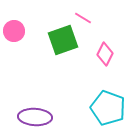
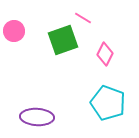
cyan pentagon: moved 5 px up
purple ellipse: moved 2 px right
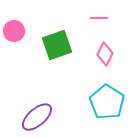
pink line: moved 16 px right; rotated 30 degrees counterclockwise
green square: moved 6 px left, 5 px down
cyan pentagon: moved 1 px left, 1 px up; rotated 12 degrees clockwise
purple ellipse: rotated 44 degrees counterclockwise
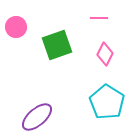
pink circle: moved 2 px right, 4 px up
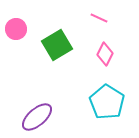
pink line: rotated 24 degrees clockwise
pink circle: moved 2 px down
green square: rotated 12 degrees counterclockwise
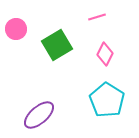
pink line: moved 2 px left, 1 px up; rotated 42 degrees counterclockwise
cyan pentagon: moved 2 px up
purple ellipse: moved 2 px right, 2 px up
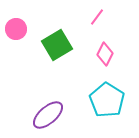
pink line: rotated 36 degrees counterclockwise
purple ellipse: moved 9 px right
